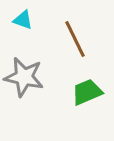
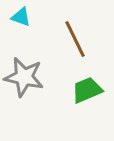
cyan triangle: moved 2 px left, 3 px up
green trapezoid: moved 2 px up
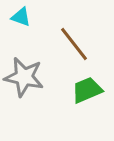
brown line: moved 1 px left, 5 px down; rotated 12 degrees counterclockwise
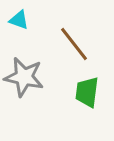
cyan triangle: moved 2 px left, 3 px down
green trapezoid: moved 2 px down; rotated 60 degrees counterclockwise
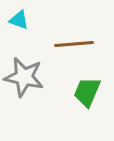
brown line: rotated 57 degrees counterclockwise
green trapezoid: rotated 16 degrees clockwise
